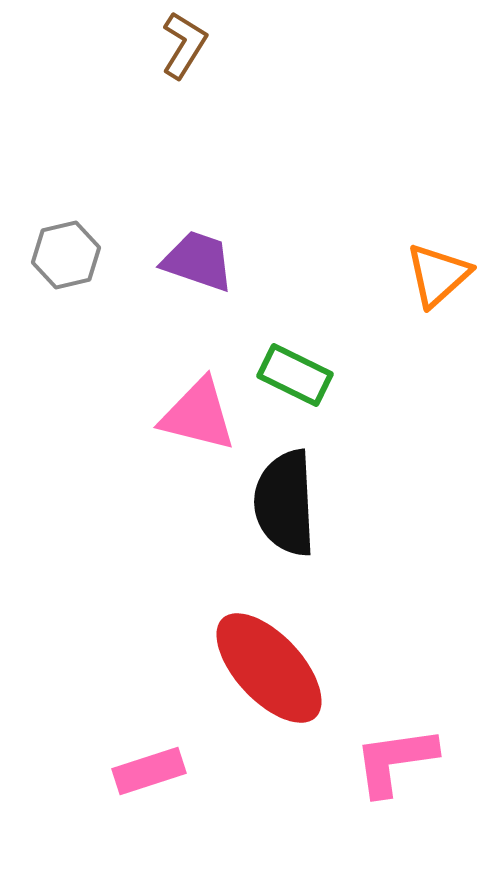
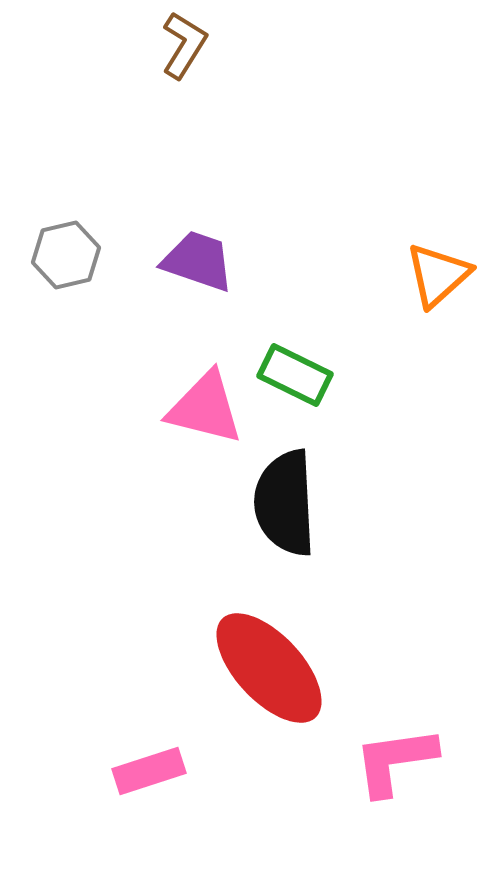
pink triangle: moved 7 px right, 7 px up
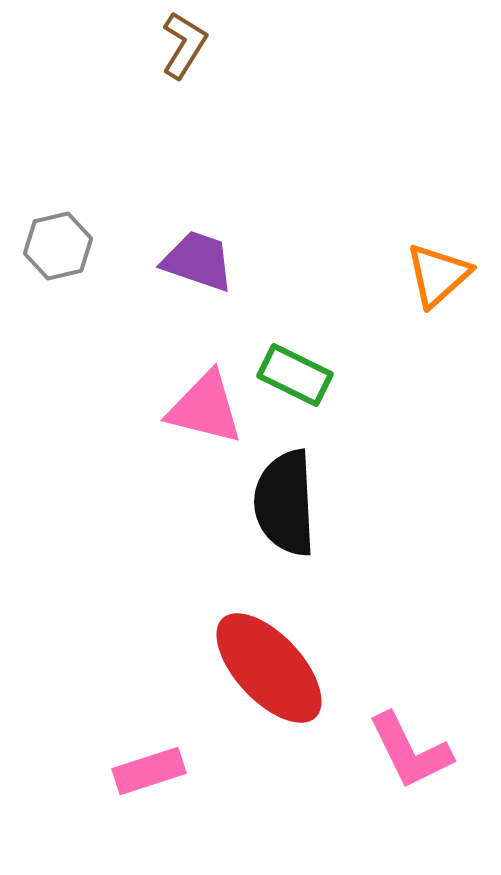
gray hexagon: moved 8 px left, 9 px up
pink L-shape: moved 15 px right, 10 px up; rotated 108 degrees counterclockwise
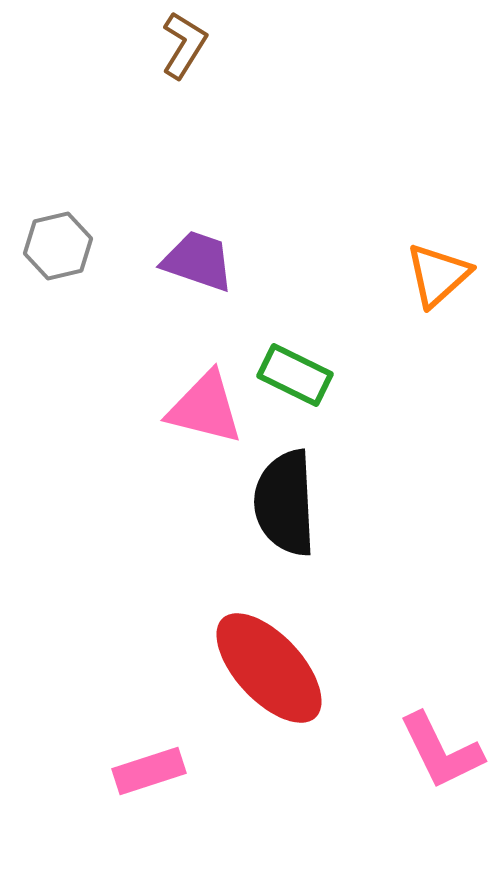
pink L-shape: moved 31 px right
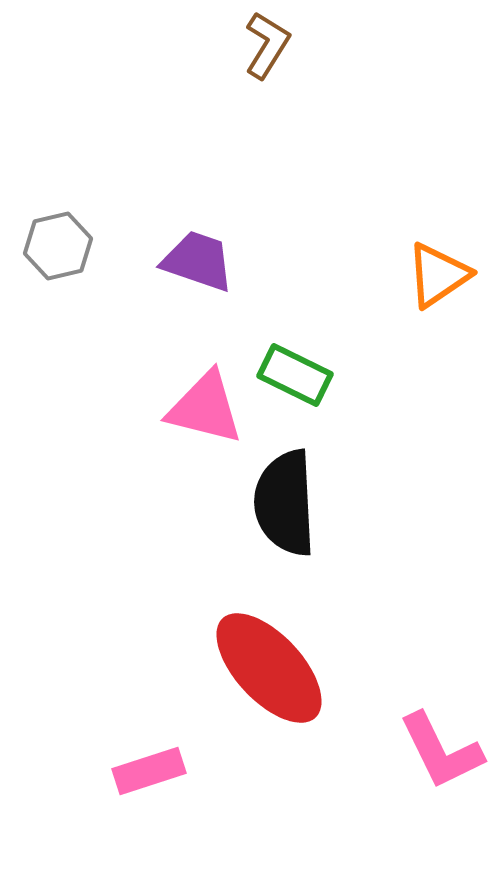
brown L-shape: moved 83 px right
orange triangle: rotated 8 degrees clockwise
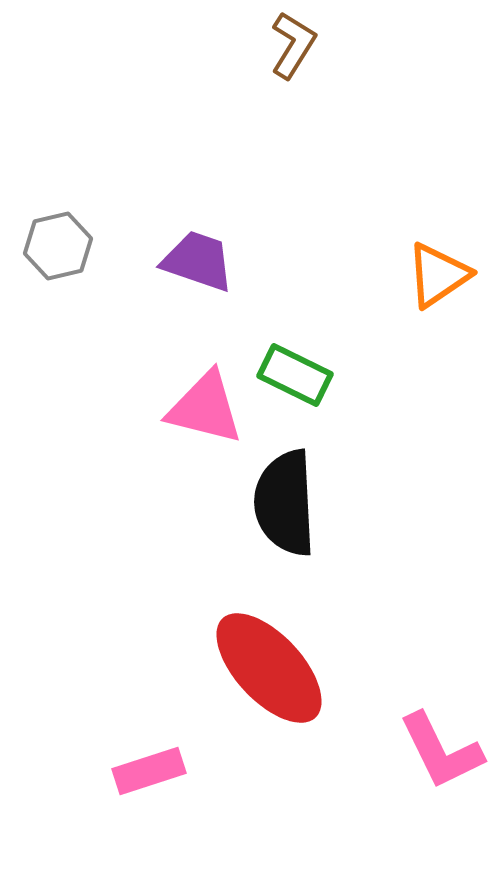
brown L-shape: moved 26 px right
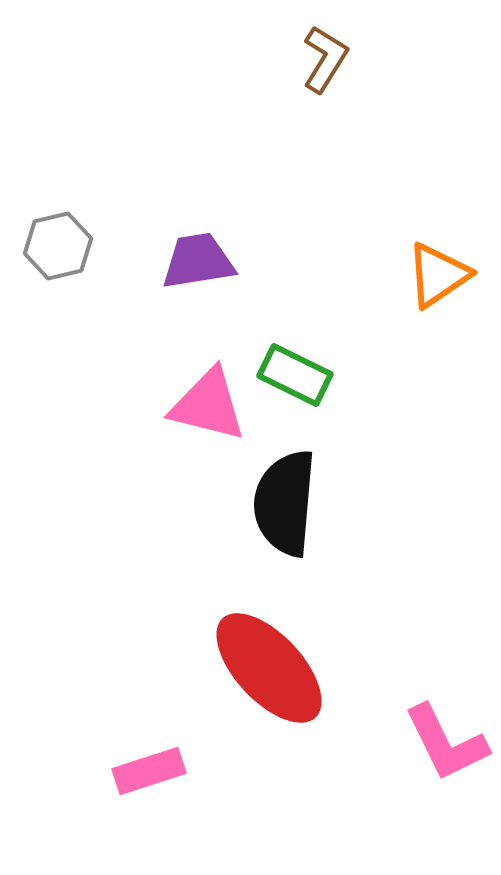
brown L-shape: moved 32 px right, 14 px down
purple trapezoid: rotated 28 degrees counterclockwise
pink triangle: moved 3 px right, 3 px up
black semicircle: rotated 8 degrees clockwise
pink L-shape: moved 5 px right, 8 px up
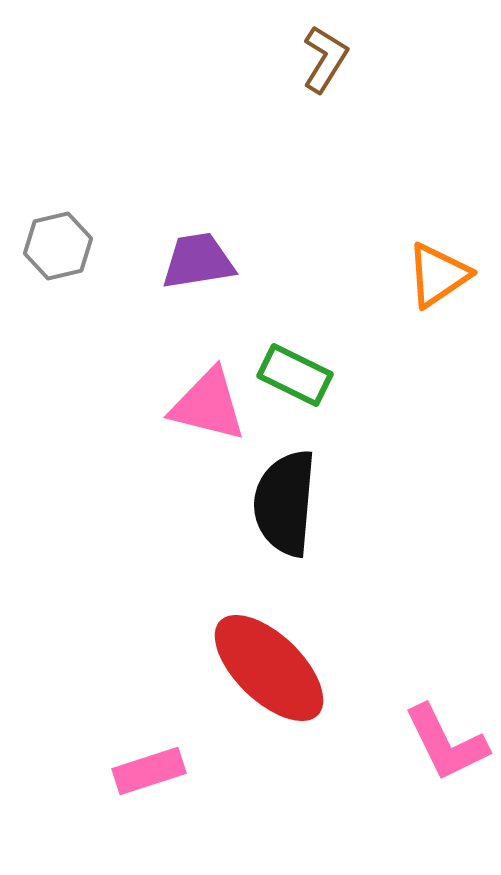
red ellipse: rotated 3 degrees counterclockwise
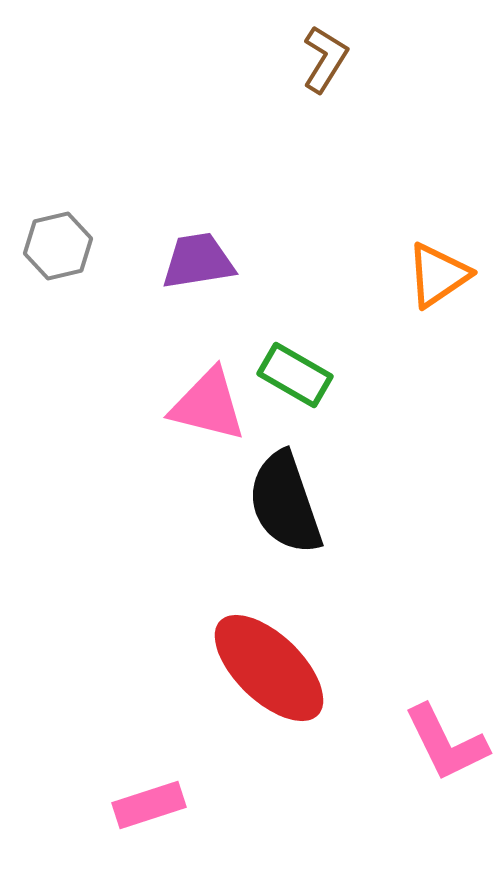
green rectangle: rotated 4 degrees clockwise
black semicircle: rotated 24 degrees counterclockwise
pink rectangle: moved 34 px down
